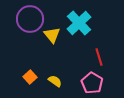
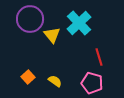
orange square: moved 2 px left
pink pentagon: rotated 15 degrees counterclockwise
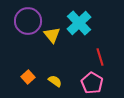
purple circle: moved 2 px left, 2 px down
red line: moved 1 px right
pink pentagon: rotated 15 degrees clockwise
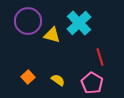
yellow triangle: rotated 36 degrees counterclockwise
yellow semicircle: moved 3 px right, 1 px up
